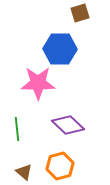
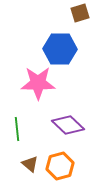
brown triangle: moved 6 px right, 8 px up
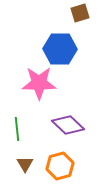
pink star: moved 1 px right
brown triangle: moved 5 px left; rotated 18 degrees clockwise
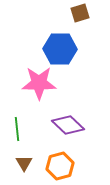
brown triangle: moved 1 px left, 1 px up
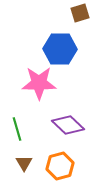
green line: rotated 10 degrees counterclockwise
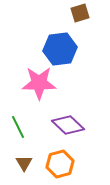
blue hexagon: rotated 8 degrees counterclockwise
green line: moved 1 px right, 2 px up; rotated 10 degrees counterclockwise
orange hexagon: moved 2 px up
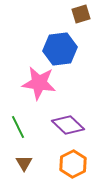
brown square: moved 1 px right, 1 px down
pink star: rotated 8 degrees clockwise
orange hexagon: moved 13 px right; rotated 12 degrees counterclockwise
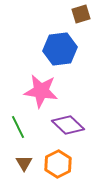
pink star: moved 2 px right, 8 px down
orange hexagon: moved 15 px left
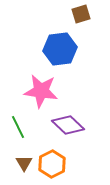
orange hexagon: moved 6 px left
